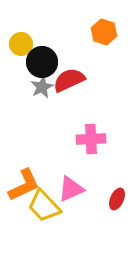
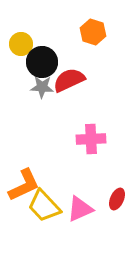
orange hexagon: moved 11 px left
gray star: rotated 30 degrees clockwise
pink triangle: moved 9 px right, 20 px down
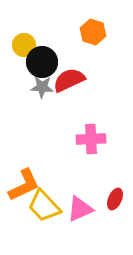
yellow circle: moved 3 px right, 1 px down
red ellipse: moved 2 px left
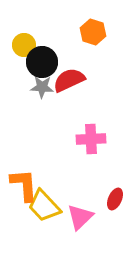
orange L-shape: rotated 69 degrees counterclockwise
pink triangle: moved 8 px down; rotated 20 degrees counterclockwise
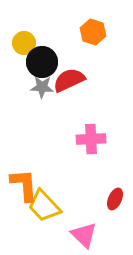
yellow circle: moved 2 px up
pink triangle: moved 4 px right, 18 px down; rotated 32 degrees counterclockwise
